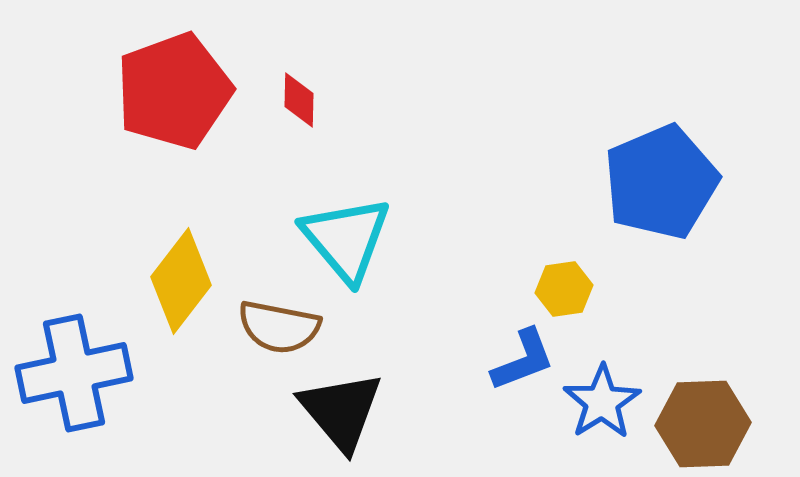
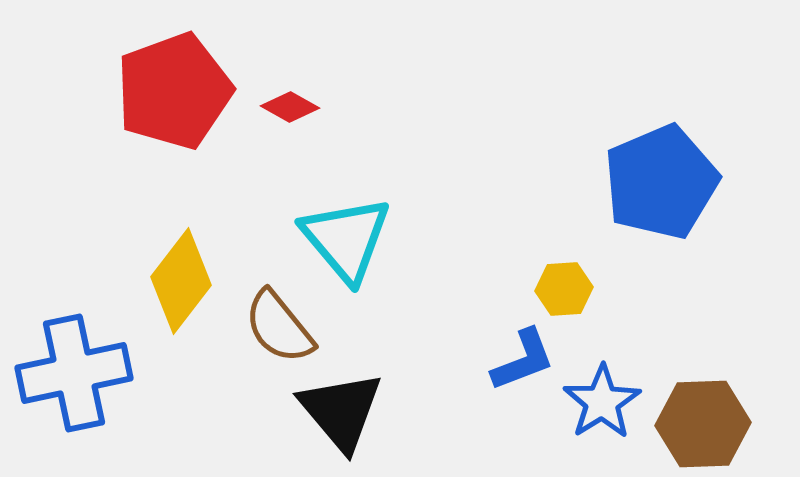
red diamond: moved 9 px left, 7 px down; rotated 62 degrees counterclockwise
yellow hexagon: rotated 4 degrees clockwise
brown semicircle: rotated 40 degrees clockwise
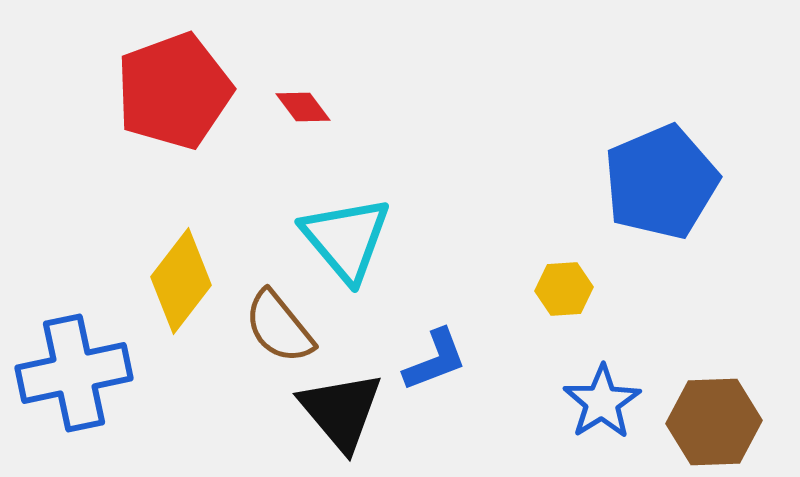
red diamond: moved 13 px right; rotated 24 degrees clockwise
blue L-shape: moved 88 px left
brown hexagon: moved 11 px right, 2 px up
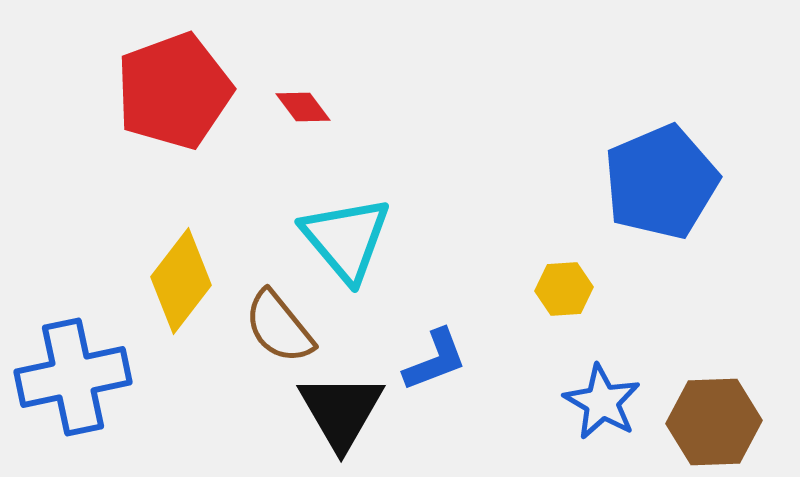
blue cross: moved 1 px left, 4 px down
blue star: rotated 10 degrees counterclockwise
black triangle: rotated 10 degrees clockwise
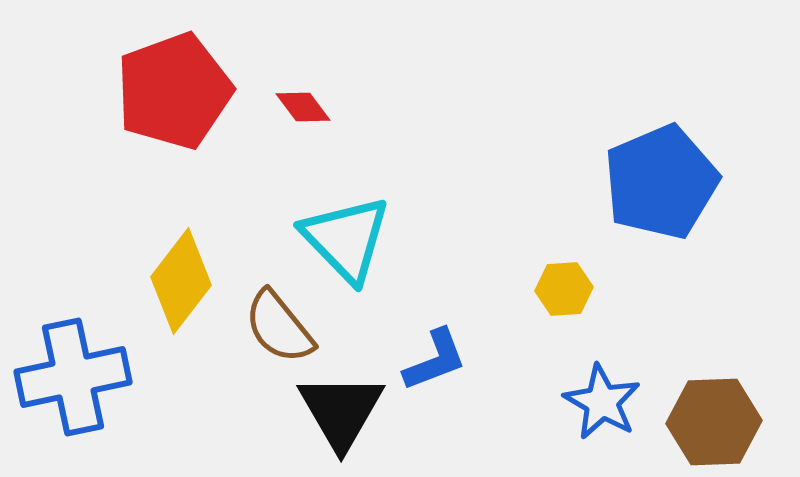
cyan triangle: rotated 4 degrees counterclockwise
